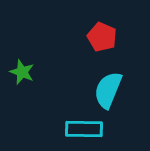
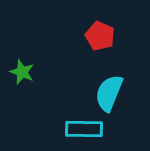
red pentagon: moved 2 px left, 1 px up
cyan semicircle: moved 1 px right, 3 px down
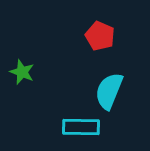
cyan semicircle: moved 2 px up
cyan rectangle: moved 3 px left, 2 px up
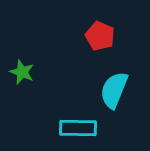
cyan semicircle: moved 5 px right, 1 px up
cyan rectangle: moved 3 px left, 1 px down
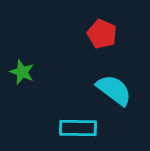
red pentagon: moved 2 px right, 2 px up
cyan semicircle: rotated 105 degrees clockwise
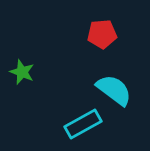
red pentagon: rotated 28 degrees counterclockwise
cyan rectangle: moved 5 px right, 4 px up; rotated 30 degrees counterclockwise
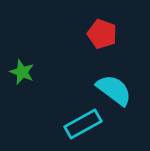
red pentagon: rotated 24 degrees clockwise
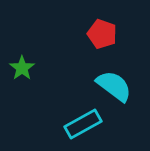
green star: moved 4 px up; rotated 15 degrees clockwise
cyan semicircle: moved 4 px up
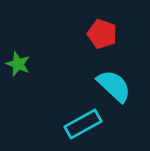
green star: moved 4 px left, 4 px up; rotated 15 degrees counterclockwise
cyan semicircle: rotated 6 degrees clockwise
